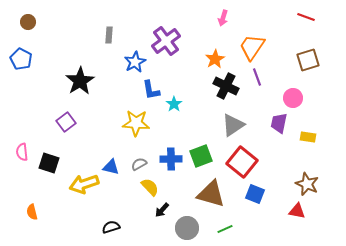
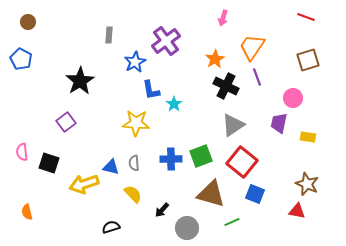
gray semicircle: moved 5 px left, 1 px up; rotated 63 degrees counterclockwise
yellow semicircle: moved 17 px left, 7 px down
orange semicircle: moved 5 px left
green line: moved 7 px right, 7 px up
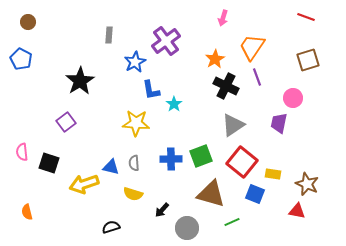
yellow rectangle: moved 35 px left, 37 px down
yellow semicircle: rotated 150 degrees clockwise
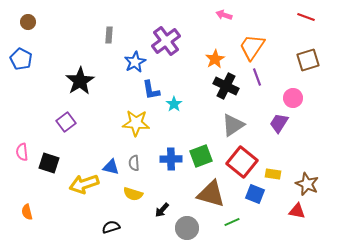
pink arrow: moved 1 px right, 3 px up; rotated 91 degrees clockwise
purple trapezoid: rotated 20 degrees clockwise
